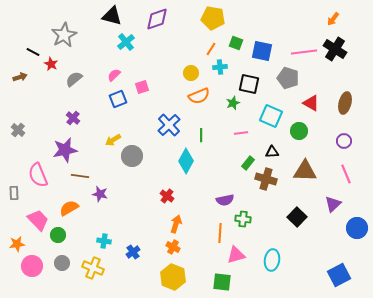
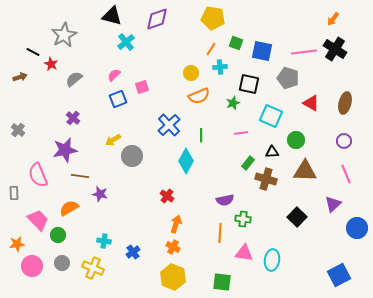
green circle at (299, 131): moved 3 px left, 9 px down
pink triangle at (236, 255): moved 8 px right, 2 px up; rotated 24 degrees clockwise
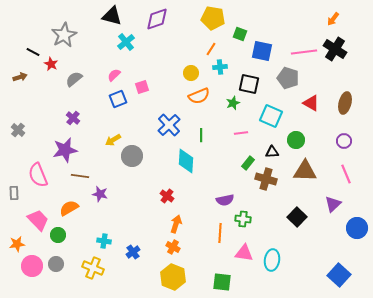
green square at (236, 43): moved 4 px right, 9 px up
cyan diamond at (186, 161): rotated 25 degrees counterclockwise
gray circle at (62, 263): moved 6 px left, 1 px down
blue square at (339, 275): rotated 20 degrees counterclockwise
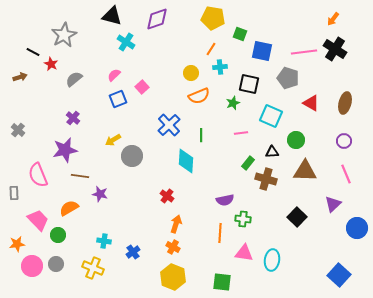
cyan cross at (126, 42): rotated 18 degrees counterclockwise
pink square at (142, 87): rotated 24 degrees counterclockwise
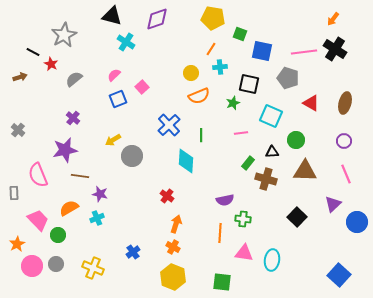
blue circle at (357, 228): moved 6 px up
cyan cross at (104, 241): moved 7 px left, 23 px up; rotated 32 degrees counterclockwise
orange star at (17, 244): rotated 21 degrees counterclockwise
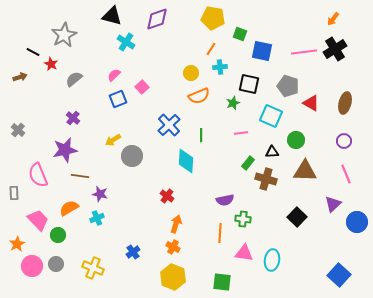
black cross at (335, 49): rotated 25 degrees clockwise
gray pentagon at (288, 78): moved 8 px down
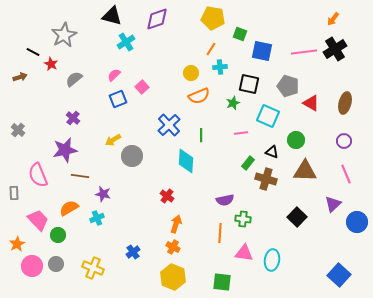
cyan cross at (126, 42): rotated 24 degrees clockwise
cyan square at (271, 116): moved 3 px left
black triangle at (272, 152): rotated 24 degrees clockwise
purple star at (100, 194): moved 3 px right
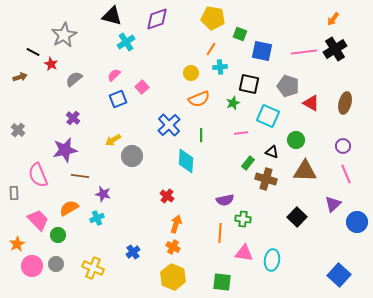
orange semicircle at (199, 96): moved 3 px down
purple circle at (344, 141): moved 1 px left, 5 px down
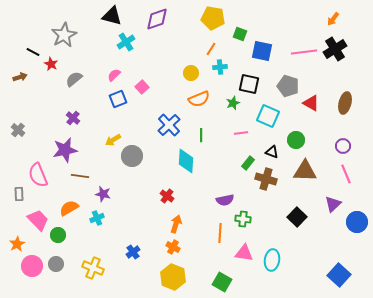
gray rectangle at (14, 193): moved 5 px right, 1 px down
green square at (222, 282): rotated 24 degrees clockwise
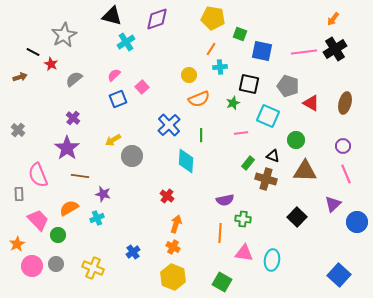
yellow circle at (191, 73): moved 2 px left, 2 px down
purple star at (65, 150): moved 2 px right, 2 px up; rotated 25 degrees counterclockwise
black triangle at (272, 152): moved 1 px right, 4 px down
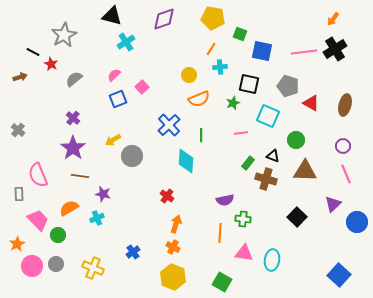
purple diamond at (157, 19): moved 7 px right
brown ellipse at (345, 103): moved 2 px down
purple star at (67, 148): moved 6 px right
